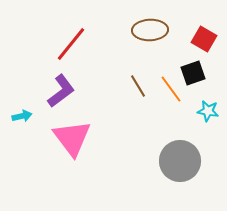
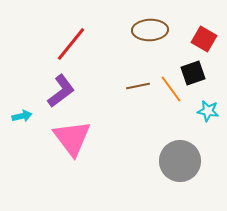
brown line: rotated 70 degrees counterclockwise
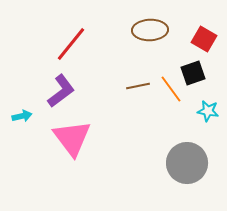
gray circle: moved 7 px right, 2 px down
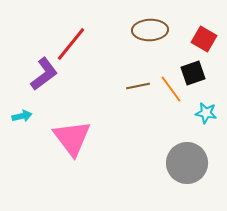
purple L-shape: moved 17 px left, 17 px up
cyan star: moved 2 px left, 2 px down
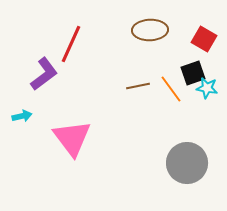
red line: rotated 15 degrees counterclockwise
cyan star: moved 1 px right, 25 px up
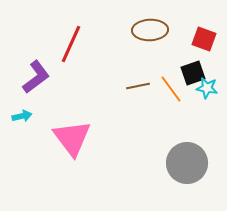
red square: rotated 10 degrees counterclockwise
purple L-shape: moved 8 px left, 3 px down
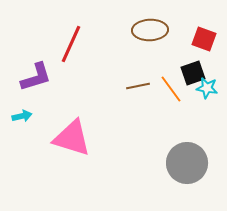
purple L-shape: rotated 20 degrees clockwise
pink triangle: rotated 36 degrees counterclockwise
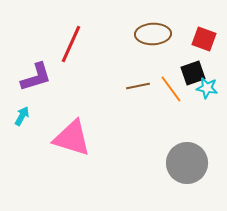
brown ellipse: moved 3 px right, 4 px down
cyan arrow: rotated 48 degrees counterclockwise
